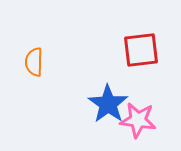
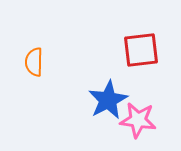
blue star: moved 4 px up; rotated 9 degrees clockwise
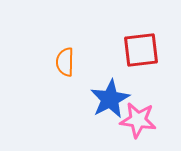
orange semicircle: moved 31 px right
blue star: moved 2 px right, 1 px up
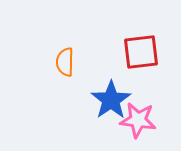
red square: moved 2 px down
blue star: moved 1 px right, 1 px down; rotated 6 degrees counterclockwise
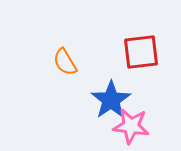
orange semicircle: rotated 32 degrees counterclockwise
pink star: moved 7 px left, 6 px down
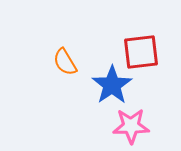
blue star: moved 1 px right, 15 px up
pink star: rotated 9 degrees counterclockwise
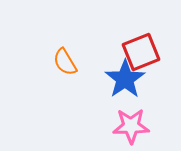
red square: rotated 15 degrees counterclockwise
blue star: moved 13 px right, 6 px up
